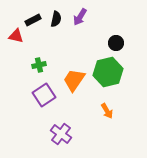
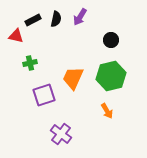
black circle: moved 5 px left, 3 px up
green cross: moved 9 px left, 2 px up
green hexagon: moved 3 px right, 4 px down
orange trapezoid: moved 1 px left, 2 px up; rotated 10 degrees counterclockwise
purple square: rotated 15 degrees clockwise
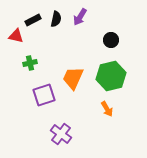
orange arrow: moved 2 px up
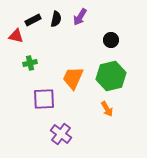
purple square: moved 4 px down; rotated 15 degrees clockwise
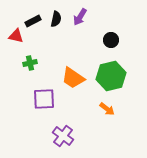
black rectangle: moved 1 px down
orange trapezoid: rotated 80 degrees counterclockwise
orange arrow: rotated 21 degrees counterclockwise
purple cross: moved 2 px right, 2 px down
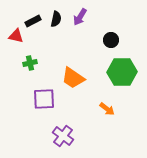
green hexagon: moved 11 px right, 4 px up; rotated 12 degrees clockwise
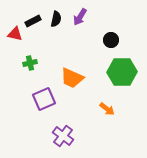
red triangle: moved 1 px left, 2 px up
orange trapezoid: moved 1 px left; rotated 10 degrees counterclockwise
purple square: rotated 20 degrees counterclockwise
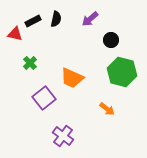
purple arrow: moved 10 px right, 2 px down; rotated 18 degrees clockwise
green cross: rotated 32 degrees counterclockwise
green hexagon: rotated 16 degrees clockwise
purple square: moved 1 px up; rotated 15 degrees counterclockwise
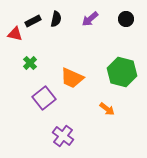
black circle: moved 15 px right, 21 px up
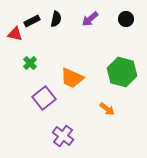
black rectangle: moved 1 px left
